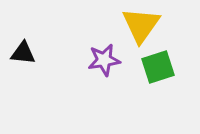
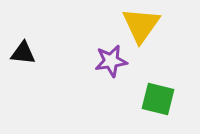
purple star: moved 7 px right, 1 px down
green square: moved 32 px down; rotated 32 degrees clockwise
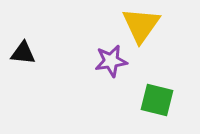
green square: moved 1 px left, 1 px down
